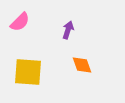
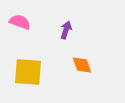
pink semicircle: rotated 115 degrees counterclockwise
purple arrow: moved 2 px left
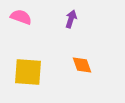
pink semicircle: moved 1 px right, 5 px up
purple arrow: moved 5 px right, 11 px up
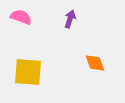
purple arrow: moved 1 px left
orange diamond: moved 13 px right, 2 px up
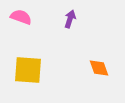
orange diamond: moved 4 px right, 5 px down
yellow square: moved 2 px up
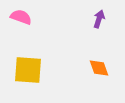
purple arrow: moved 29 px right
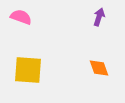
purple arrow: moved 2 px up
